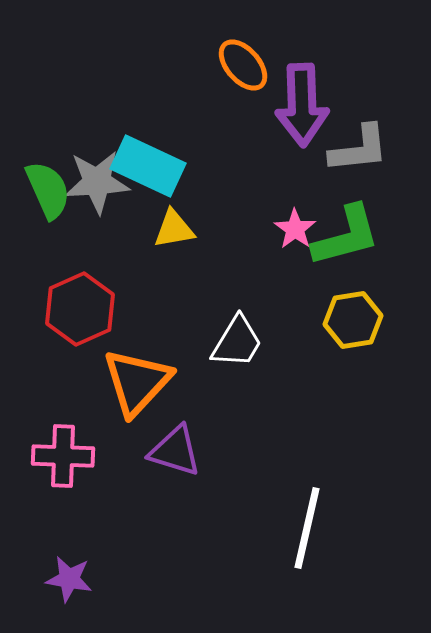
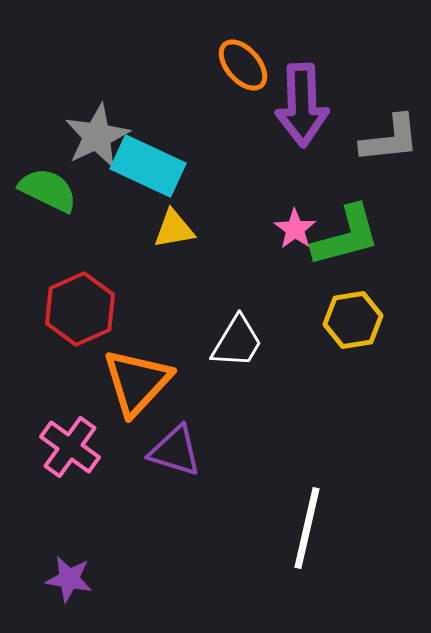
gray L-shape: moved 31 px right, 10 px up
gray star: moved 46 px up; rotated 22 degrees counterclockwise
green semicircle: rotated 40 degrees counterclockwise
pink cross: moved 7 px right, 9 px up; rotated 34 degrees clockwise
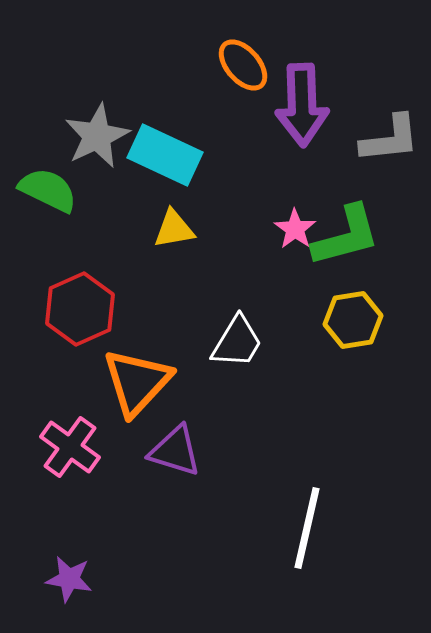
cyan rectangle: moved 17 px right, 11 px up
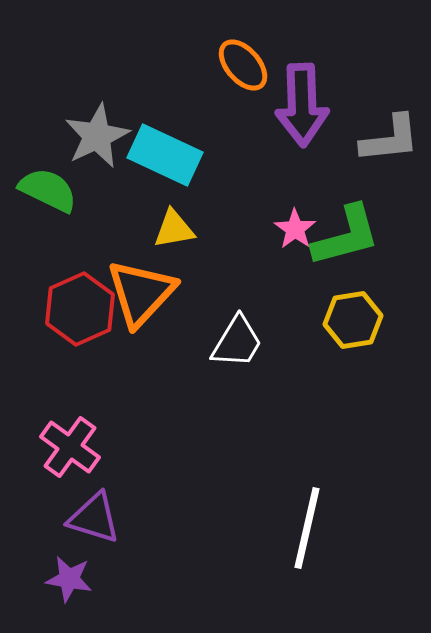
orange triangle: moved 4 px right, 89 px up
purple triangle: moved 81 px left, 67 px down
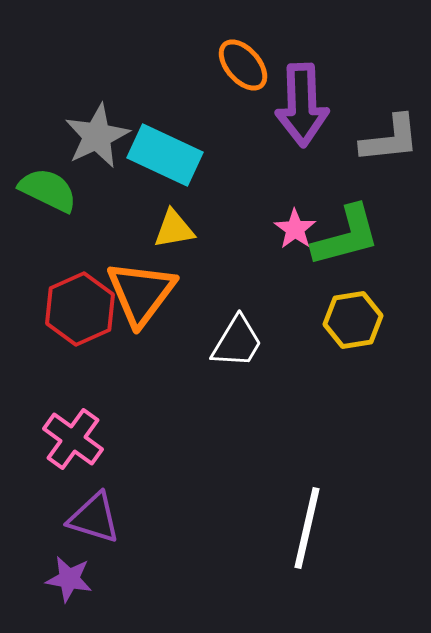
orange triangle: rotated 6 degrees counterclockwise
pink cross: moved 3 px right, 8 px up
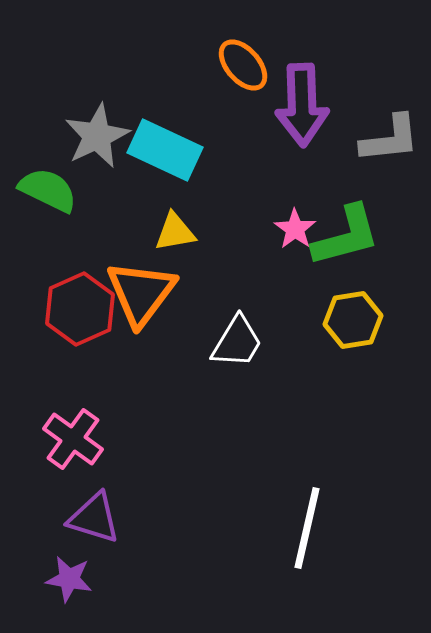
cyan rectangle: moved 5 px up
yellow triangle: moved 1 px right, 3 px down
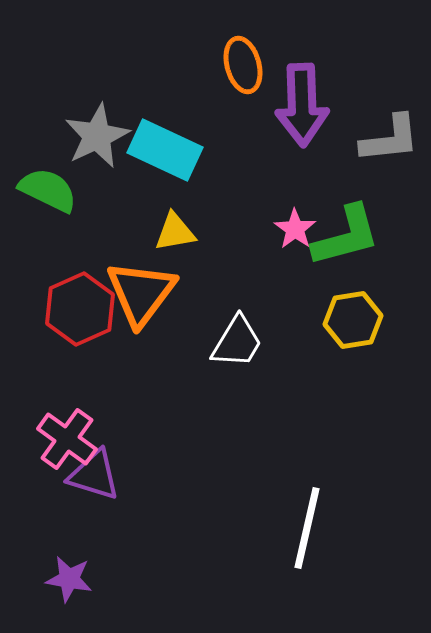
orange ellipse: rotated 26 degrees clockwise
pink cross: moved 6 px left
purple triangle: moved 43 px up
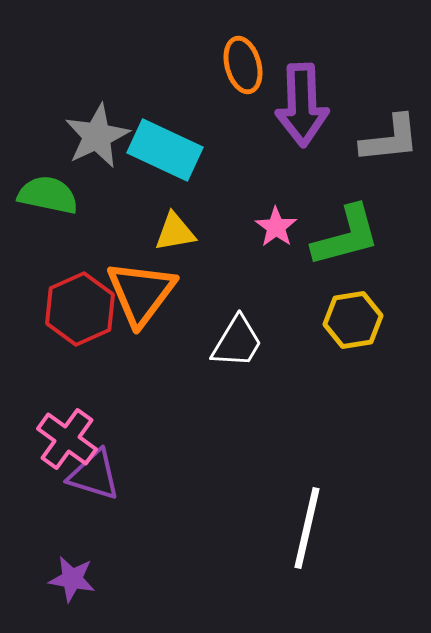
green semicircle: moved 5 px down; rotated 14 degrees counterclockwise
pink star: moved 19 px left, 2 px up
purple star: moved 3 px right
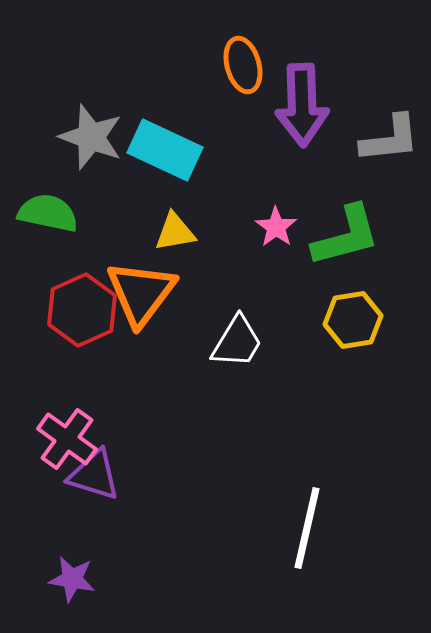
gray star: moved 6 px left, 1 px down; rotated 26 degrees counterclockwise
green semicircle: moved 18 px down
red hexagon: moved 2 px right, 1 px down
